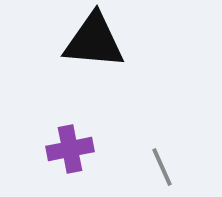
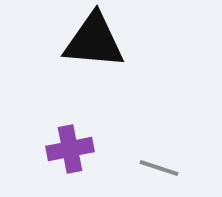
gray line: moved 3 px left, 1 px down; rotated 48 degrees counterclockwise
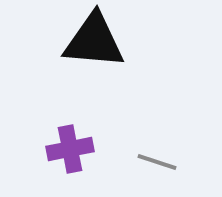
gray line: moved 2 px left, 6 px up
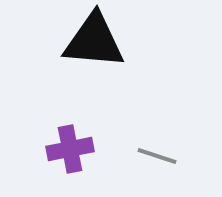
gray line: moved 6 px up
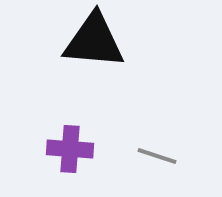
purple cross: rotated 15 degrees clockwise
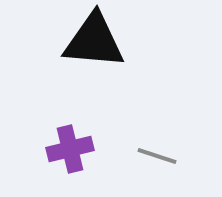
purple cross: rotated 18 degrees counterclockwise
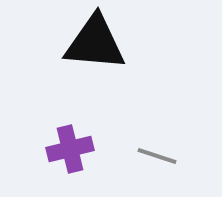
black triangle: moved 1 px right, 2 px down
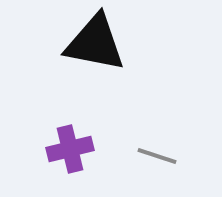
black triangle: rotated 6 degrees clockwise
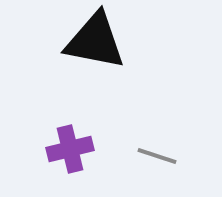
black triangle: moved 2 px up
